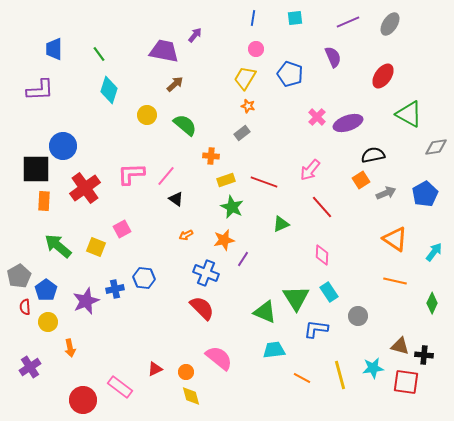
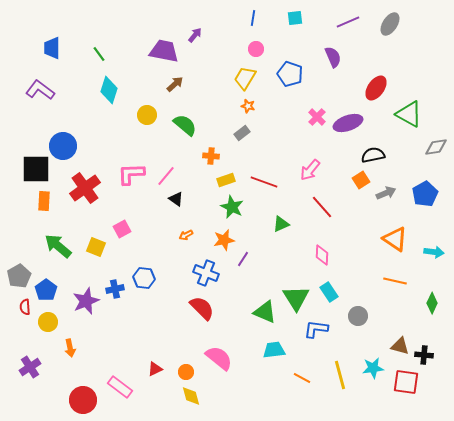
blue trapezoid at (54, 49): moved 2 px left, 1 px up
red ellipse at (383, 76): moved 7 px left, 12 px down
purple L-shape at (40, 90): rotated 140 degrees counterclockwise
cyan arrow at (434, 252): rotated 60 degrees clockwise
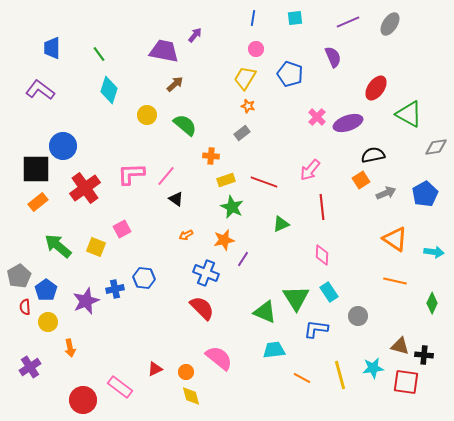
orange rectangle at (44, 201): moved 6 px left, 1 px down; rotated 48 degrees clockwise
red line at (322, 207): rotated 35 degrees clockwise
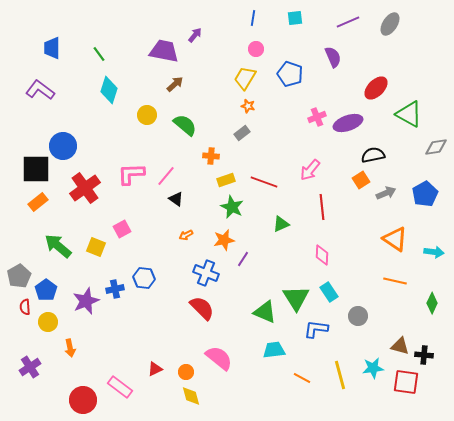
red ellipse at (376, 88): rotated 10 degrees clockwise
pink cross at (317, 117): rotated 24 degrees clockwise
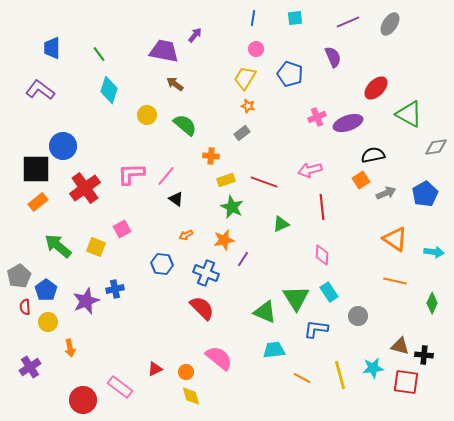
brown arrow at (175, 84): rotated 102 degrees counterclockwise
pink arrow at (310, 170): rotated 35 degrees clockwise
blue hexagon at (144, 278): moved 18 px right, 14 px up
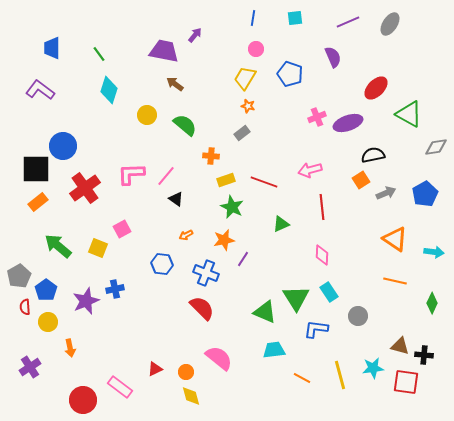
yellow square at (96, 247): moved 2 px right, 1 px down
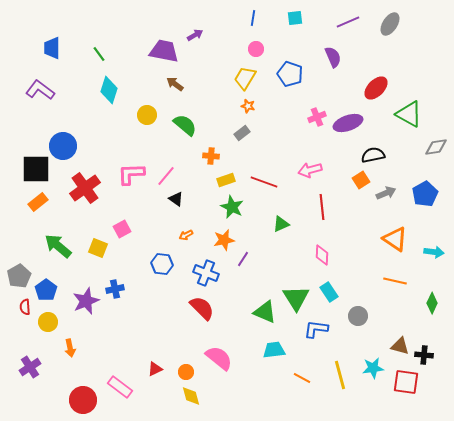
purple arrow at (195, 35): rotated 21 degrees clockwise
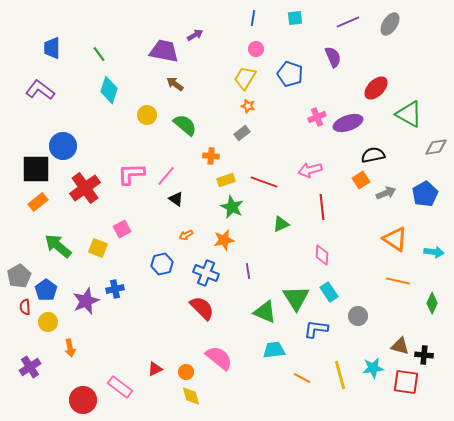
purple line at (243, 259): moved 5 px right, 12 px down; rotated 42 degrees counterclockwise
blue hexagon at (162, 264): rotated 20 degrees counterclockwise
orange line at (395, 281): moved 3 px right
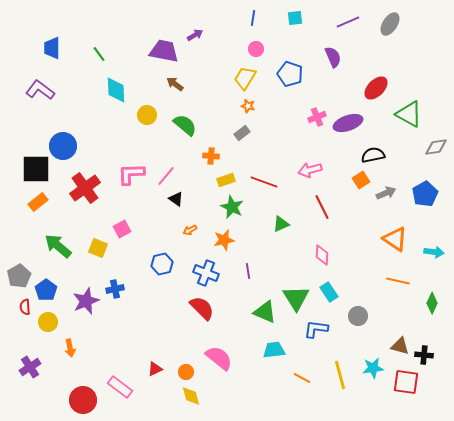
cyan diamond at (109, 90): moved 7 px right; rotated 20 degrees counterclockwise
red line at (322, 207): rotated 20 degrees counterclockwise
orange arrow at (186, 235): moved 4 px right, 5 px up
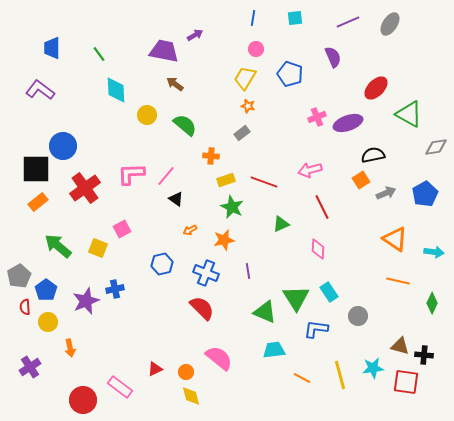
pink diamond at (322, 255): moved 4 px left, 6 px up
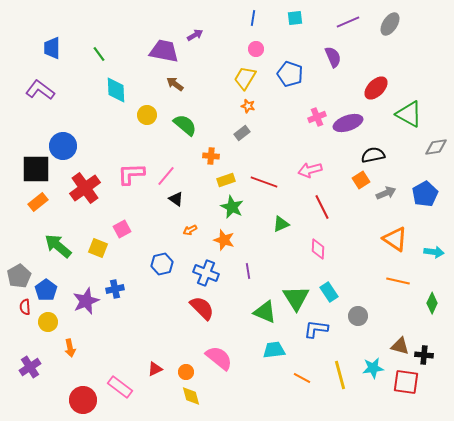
orange star at (224, 240): rotated 30 degrees clockwise
